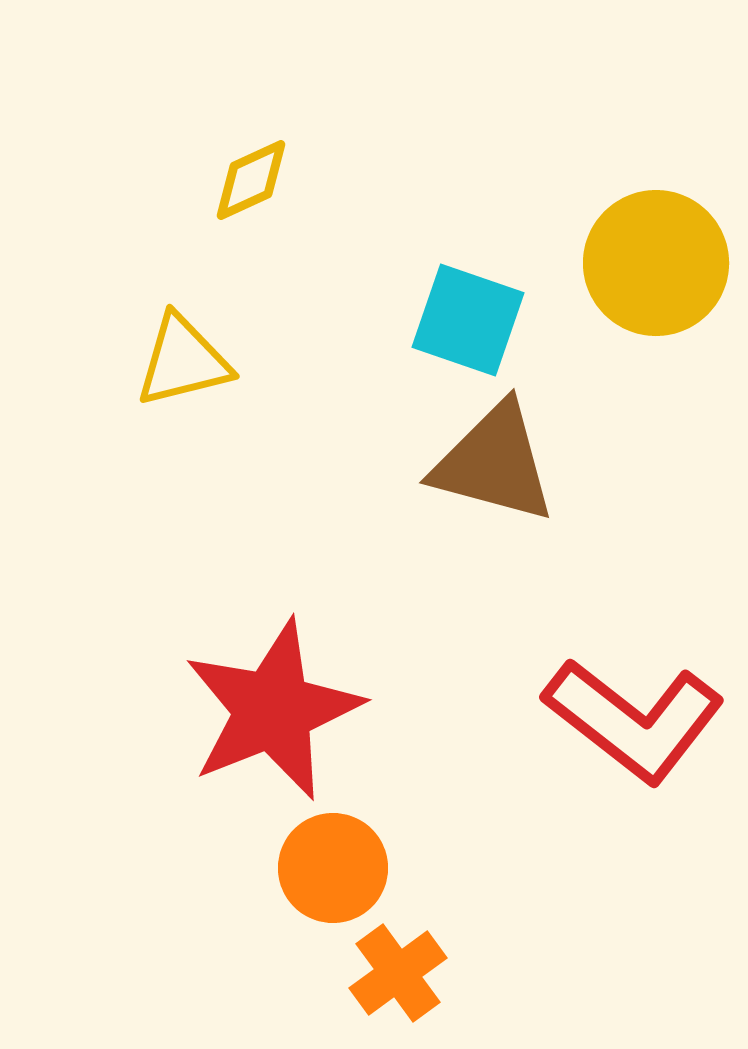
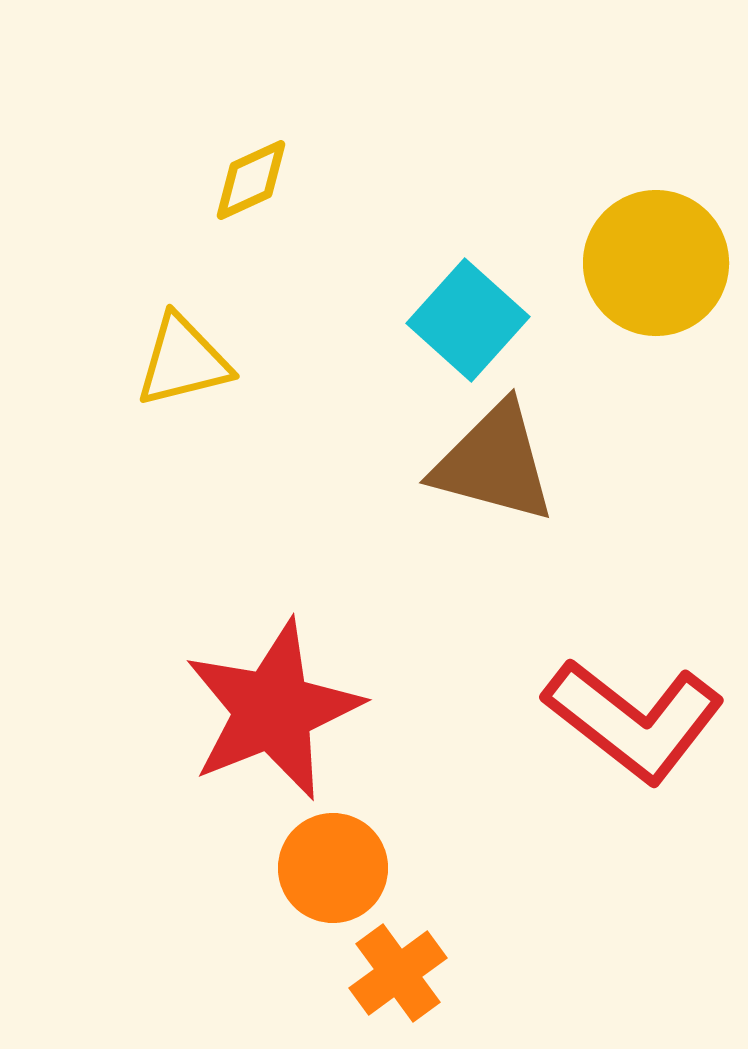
cyan square: rotated 23 degrees clockwise
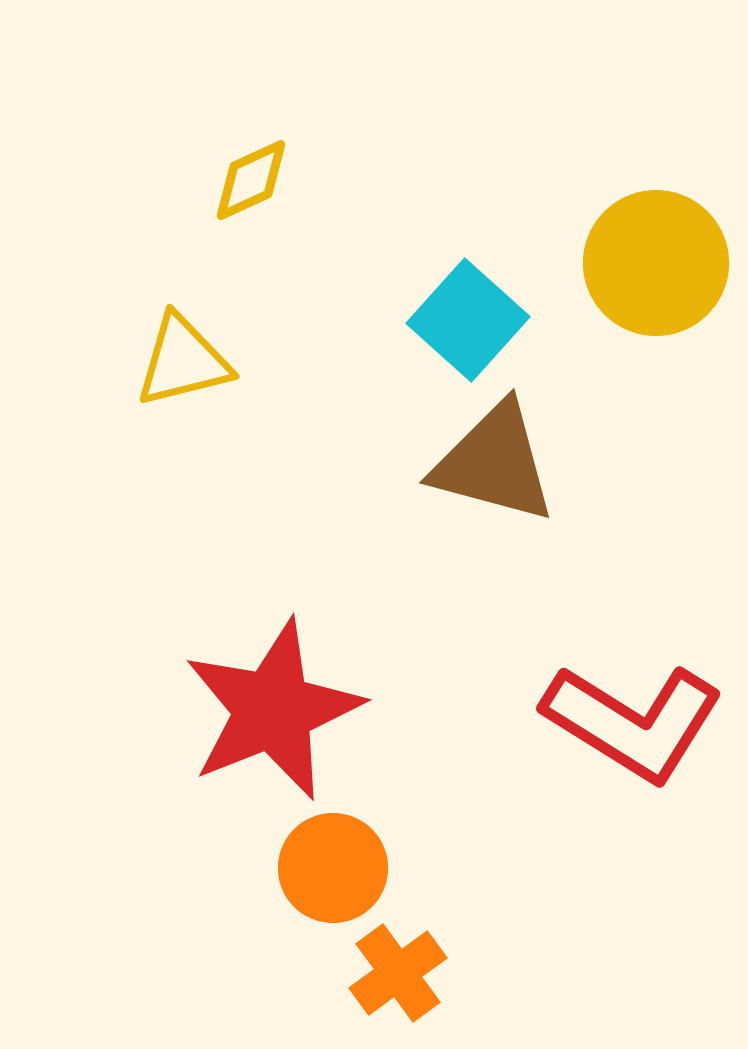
red L-shape: moved 1 px left, 2 px down; rotated 6 degrees counterclockwise
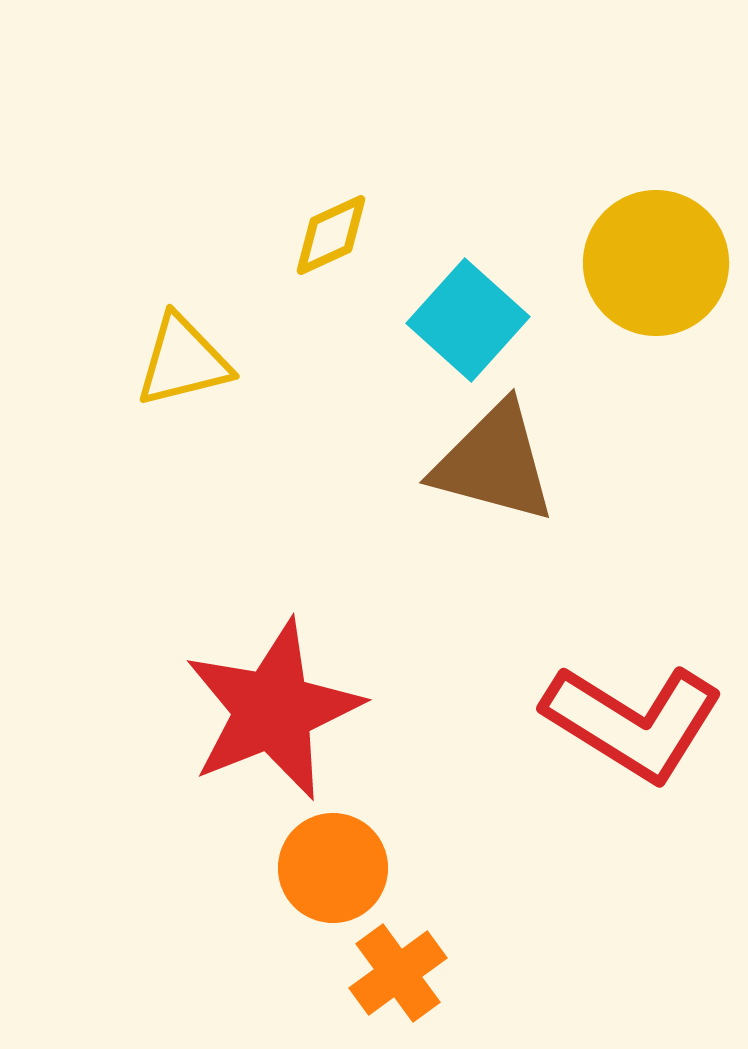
yellow diamond: moved 80 px right, 55 px down
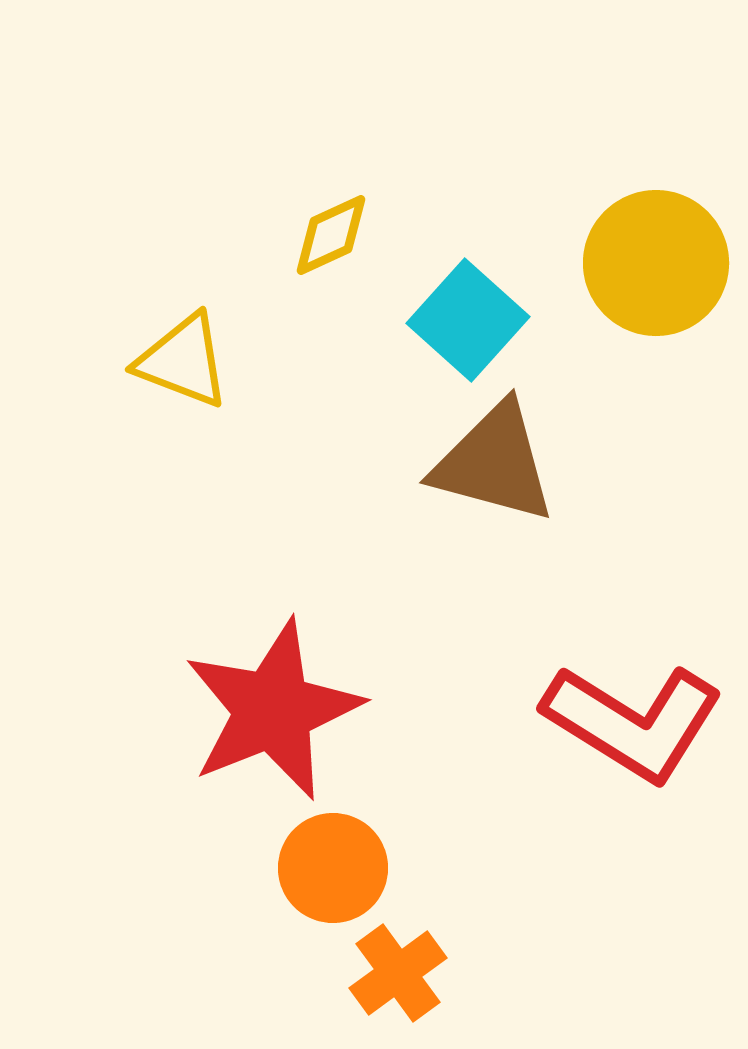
yellow triangle: rotated 35 degrees clockwise
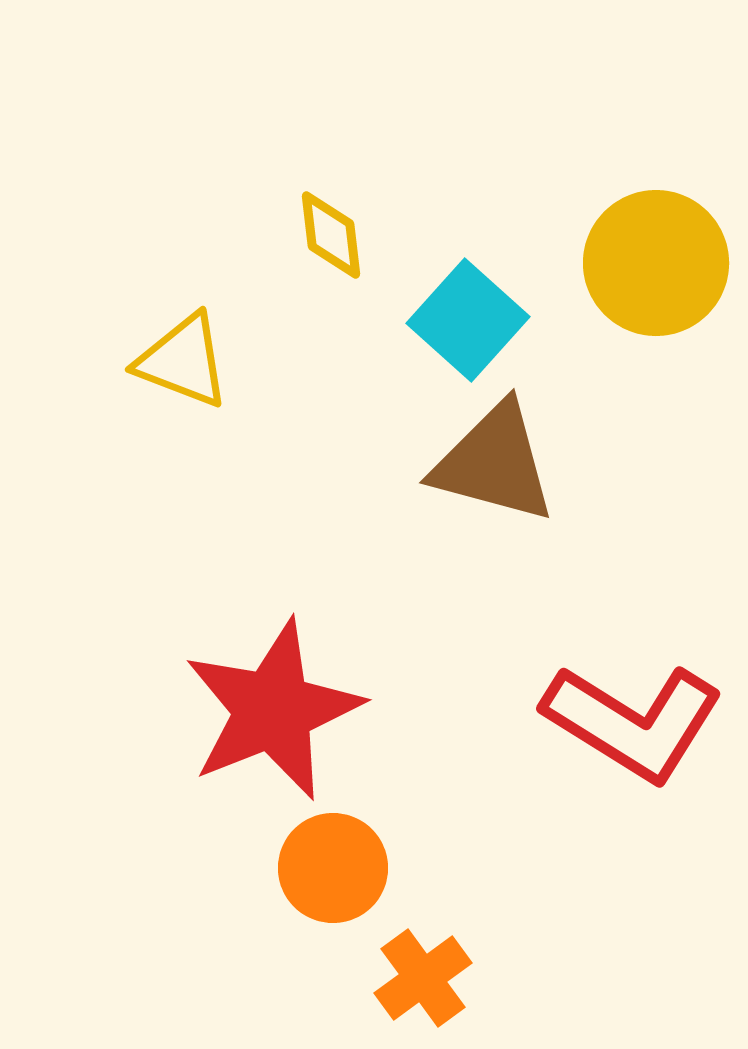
yellow diamond: rotated 72 degrees counterclockwise
orange cross: moved 25 px right, 5 px down
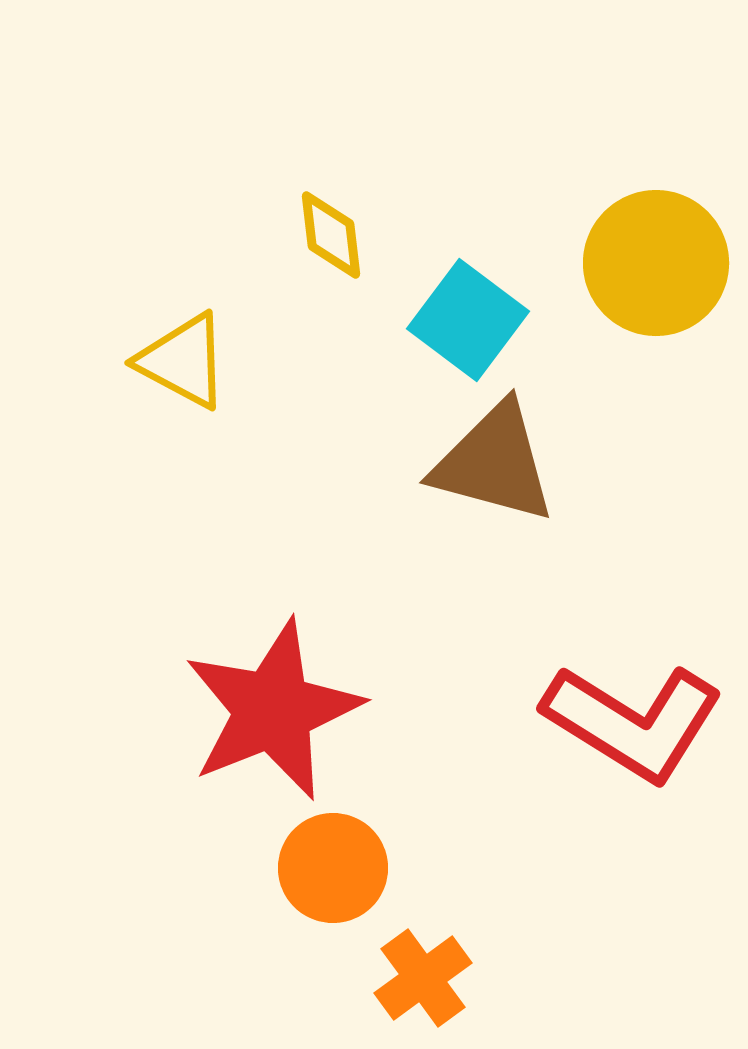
cyan square: rotated 5 degrees counterclockwise
yellow triangle: rotated 7 degrees clockwise
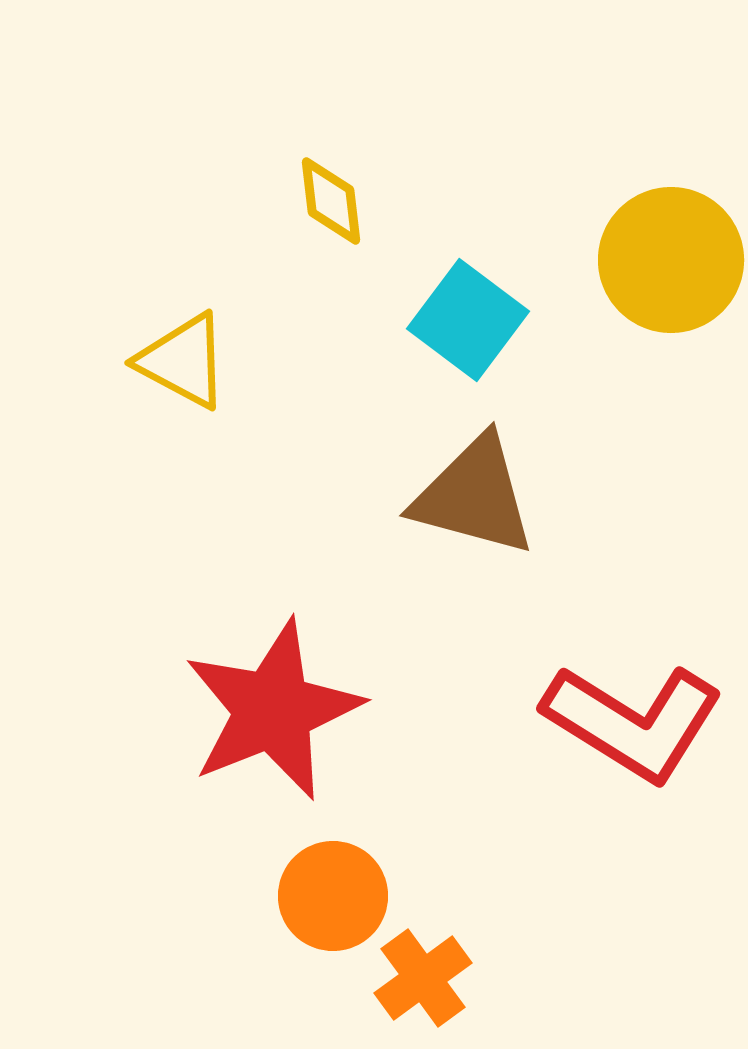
yellow diamond: moved 34 px up
yellow circle: moved 15 px right, 3 px up
brown triangle: moved 20 px left, 33 px down
orange circle: moved 28 px down
